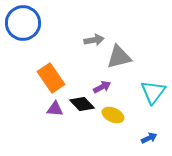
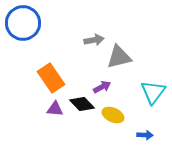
blue arrow: moved 4 px left, 3 px up; rotated 28 degrees clockwise
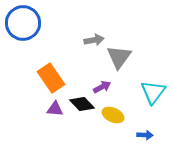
gray triangle: rotated 40 degrees counterclockwise
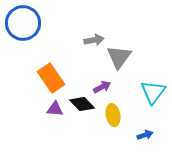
yellow ellipse: rotated 55 degrees clockwise
blue arrow: rotated 21 degrees counterclockwise
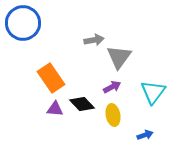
purple arrow: moved 10 px right
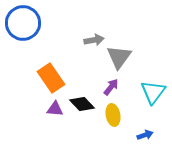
purple arrow: moved 1 px left; rotated 24 degrees counterclockwise
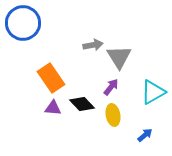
gray arrow: moved 1 px left, 5 px down
gray triangle: rotated 8 degrees counterclockwise
cyan triangle: rotated 24 degrees clockwise
purple triangle: moved 2 px left, 1 px up
blue arrow: rotated 21 degrees counterclockwise
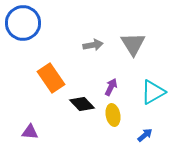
gray triangle: moved 14 px right, 13 px up
purple arrow: rotated 12 degrees counterclockwise
purple triangle: moved 23 px left, 24 px down
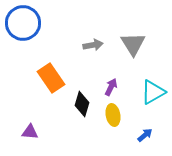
black diamond: rotated 60 degrees clockwise
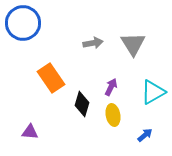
gray arrow: moved 2 px up
